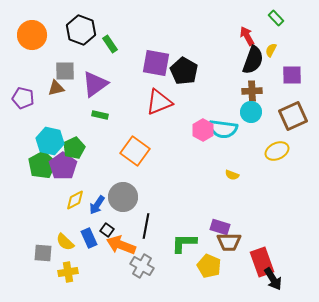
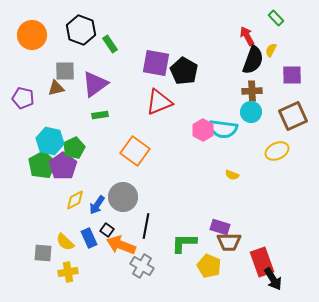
green rectangle at (100, 115): rotated 21 degrees counterclockwise
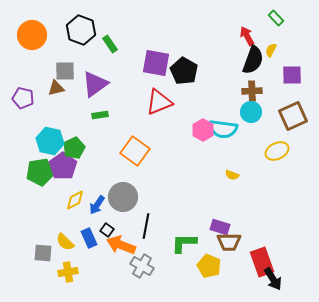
green pentagon at (42, 165): moved 2 px left, 7 px down; rotated 20 degrees clockwise
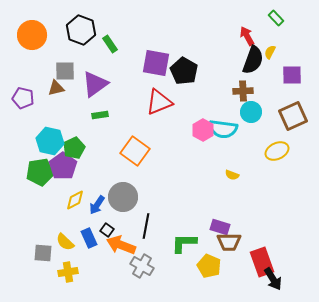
yellow semicircle at (271, 50): moved 1 px left, 2 px down
brown cross at (252, 91): moved 9 px left
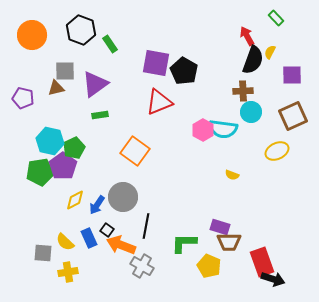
black arrow at (273, 279): rotated 40 degrees counterclockwise
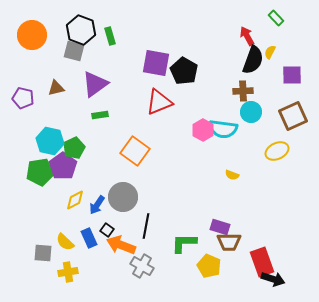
green rectangle at (110, 44): moved 8 px up; rotated 18 degrees clockwise
gray square at (65, 71): moved 9 px right, 20 px up; rotated 15 degrees clockwise
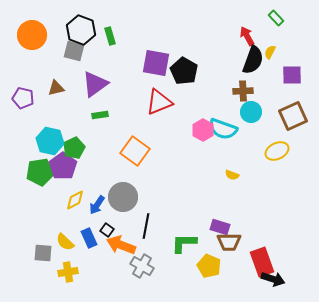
cyan semicircle at (223, 129): rotated 12 degrees clockwise
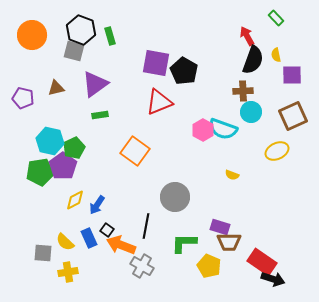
yellow semicircle at (270, 52): moved 6 px right, 3 px down; rotated 40 degrees counterclockwise
gray circle at (123, 197): moved 52 px right
red rectangle at (262, 262): rotated 36 degrees counterclockwise
